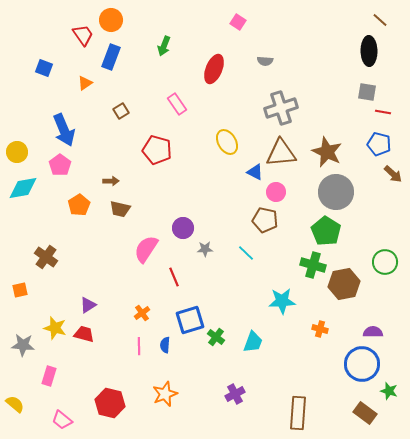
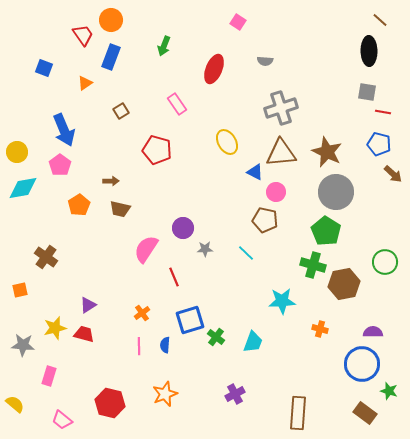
yellow star at (55, 328): rotated 30 degrees counterclockwise
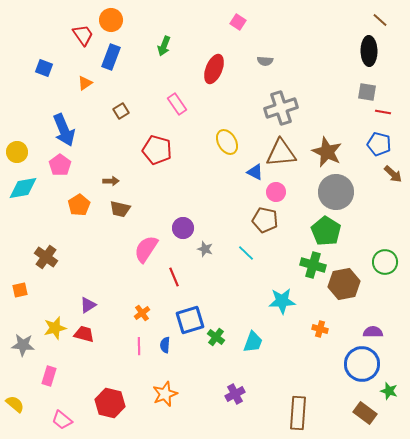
gray star at (205, 249): rotated 21 degrees clockwise
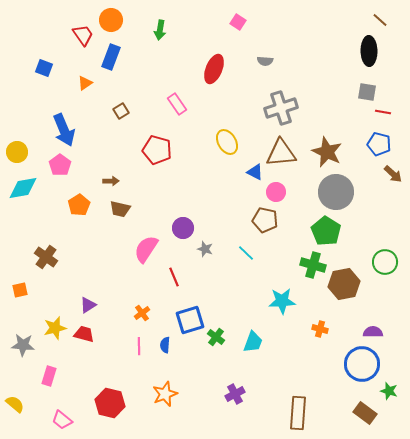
green arrow at (164, 46): moved 4 px left, 16 px up; rotated 12 degrees counterclockwise
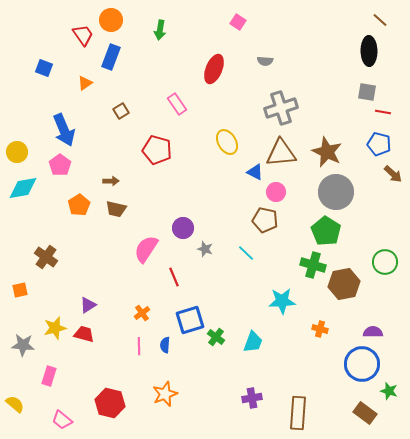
brown trapezoid at (120, 209): moved 4 px left
purple cross at (235, 394): moved 17 px right, 4 px down; rotated 18 degrees clockwise
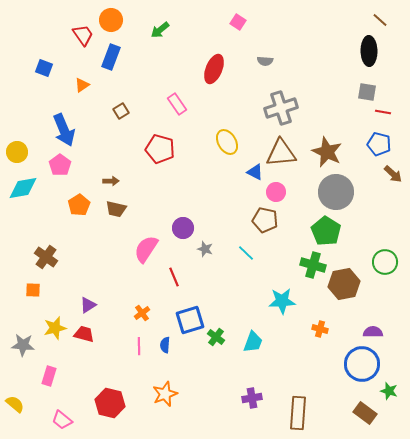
green arrow at (160, 30): rotated 42 degrees clockwise
orange triangle at (85, 83): moved 3 px left, 2 px down
red pentagon at (157, 150): moved 3 px right, 1 px up
orange square at (20, 290): moved 13 px right; rotated 14 degrees clockwise
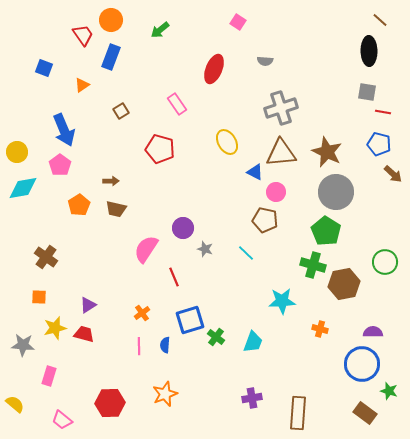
orange square at (33, 290): moved 6 px right, 7 px down
red hexagon at (110, 403): rotated 16 degrees counterclockwise
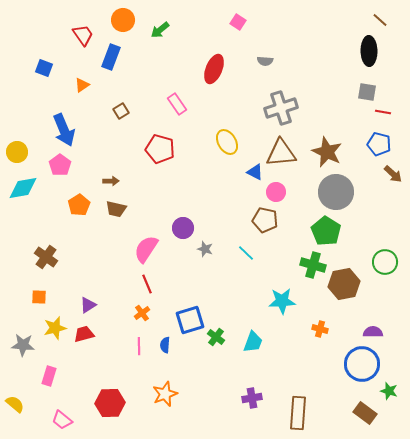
orange circle at (111, 20): moved 12 px right
red line at (174, 277): moved 27 px left, 7 px down
red trapezoid at (84, 334): rotated 30 degrees counterclockwise
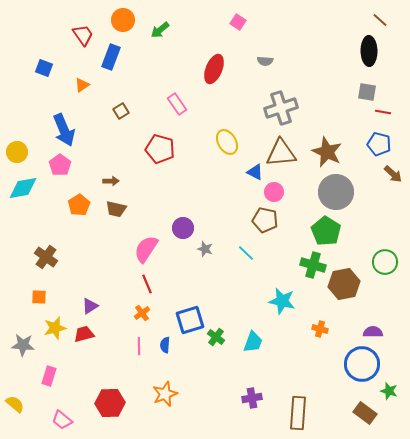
pink circle at (276, 192): moved 2 px left
cyan star at (282, 301): rotated 16 degrees clockwise
purple triangle at (88, 305): moved 2 px right, 1 px down
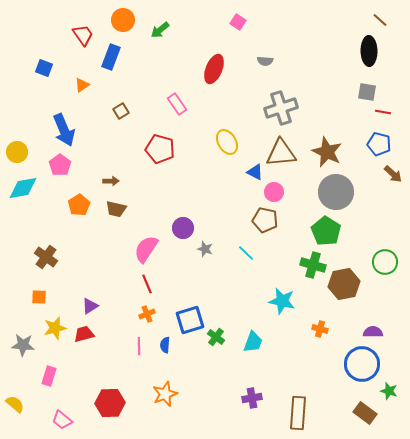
orange cross at (142, 313): moved 5 px right, 1 px down; rotated 14 degrees clockwise
